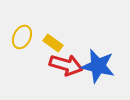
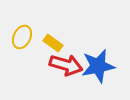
blue star: rotated 24 degrees counterclockwise
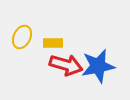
yellow rectangle: rotated 36 degrees counterclockwise
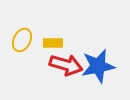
yellow ellipse: moved 3 px down
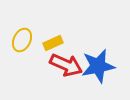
yellow rectangle: rotated 24 degrees counterclockwise
red arrow: rotated 8 degrees clockwise
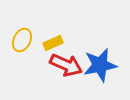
blue star: moved 2 px right, 1 px up
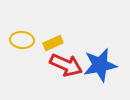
yellow ellipse: rotated 70 degrees clockwise
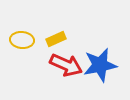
yellow rectangle: moved 3 px right, 4 px up
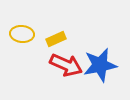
yellow ellipse: moved 6 px up
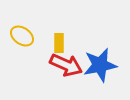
yellow ellipse: moved 2 px down; rotated 30 degrees clockwise
yellow rectangle: moved 3 px right, 4 px down; rotated 66 degrees counterclockwise
